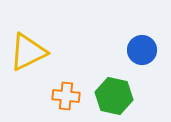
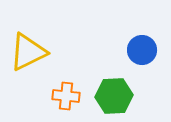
green hexagon: rotated 15 degrees counterclockwise
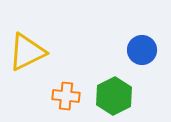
yellow triangle: moved 1 px left
green hexagon: rotated 24 degrees counterclockwise
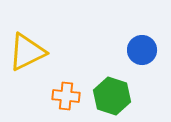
green hexagon: moved 2 px left; rotated 15 degrees counterclockwise
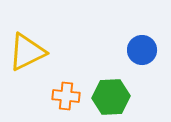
green hexagon: moved 1 px left, 1 px down; rotated 21 degrees counterclockwise
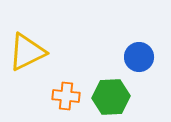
blue circle: moved 3 px left, 7 px down
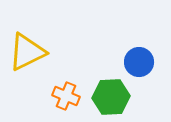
blue circle: moved 5 px down
orange cross: rotated 16 degrees clockwise
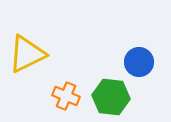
yellow triangle: moved 2 px down
green hexagon: rotated 9 degrees clockwise
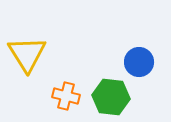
yellow triangle: rotated 36 degrees counterclockwise
orange cross: rotated 8 degrees counterclockwise
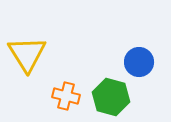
green hexagon: rotated 9 degrees clockwise
